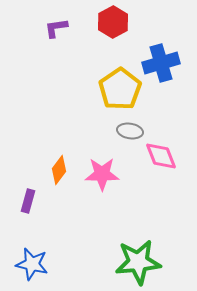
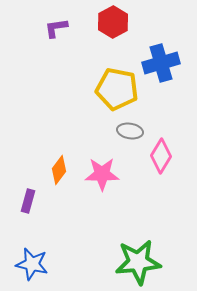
yellow pentagon: moved 3 px left; rotated 27 degrees counterclockwise
pink diamond: rotated 52 degrees clockwise
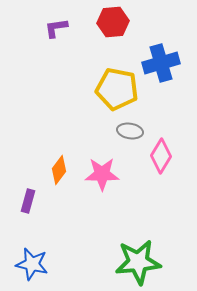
red hexagon: rotated 24 degrees clockwise
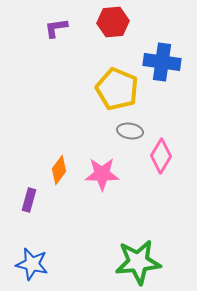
blue cross: moved 1 px right, 1 px up; rotated 24 degrees clockwise
yellow pentagon: rotated 12 degrees clockwise
purple rectangle: moved 1 px right, 1 px up
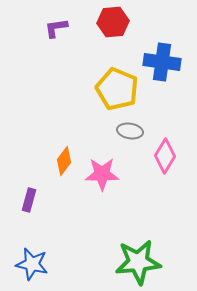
pink diamond: moved 4 px right
orange diamond: moved 5 px right, 9 px up
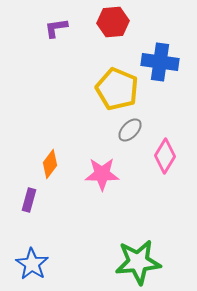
blue cross: moved 2 px left
gray ellipse: moved 1 px up; rotated 55 degrees counterclockwise
orange diamond: moved 14 px left, 3 px down
blue star: rotated 20 degrees clockwise
